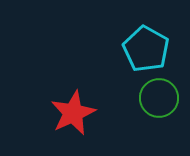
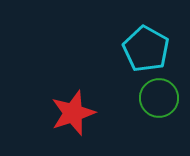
red star: rotated 6 degrees clockwise
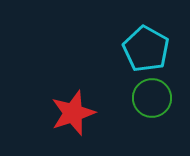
green circle: moved 7 px left
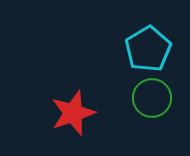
cyan pentagon: moved 2 px right; rotated 12 degrees clockwise
